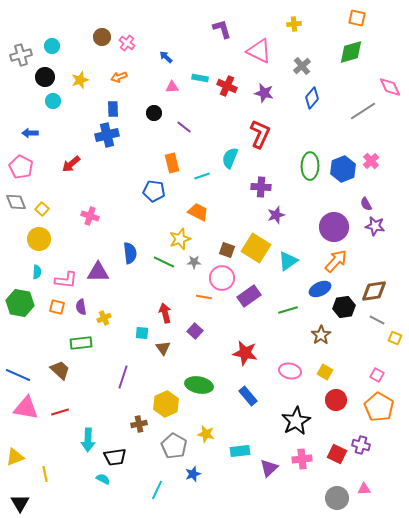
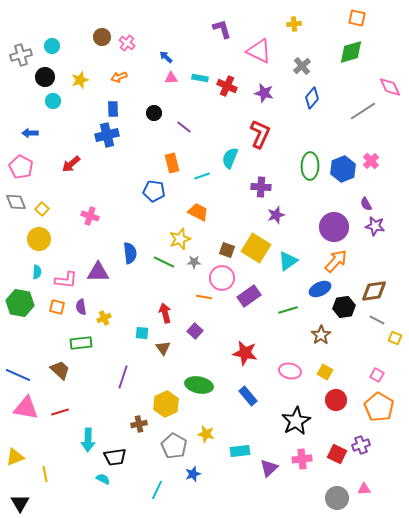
pink triangle at (172, 87): moved 1 px left, 9 px up
purple cross at (361, 445): rotated 36 degrees counterclockwise
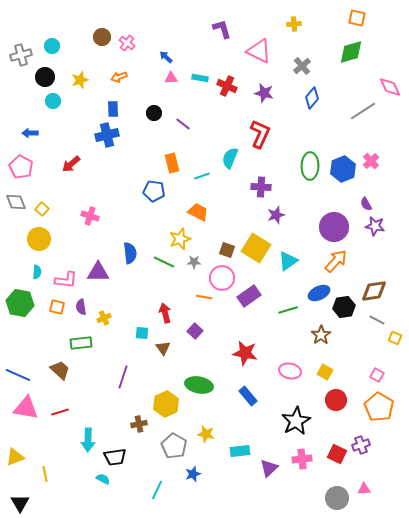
purple line at (184, 127): moved 1 px left, 3 px up
blue ellipse at (320, 289): moved 1 px left, 4 px down
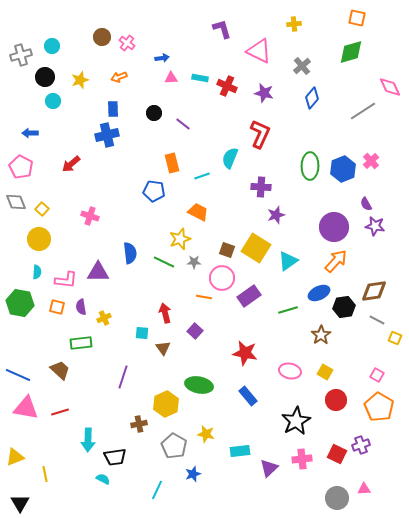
blue arrow at (166, 57): moved 4 px left, 1 px down; rotated 128 degrees clockwise
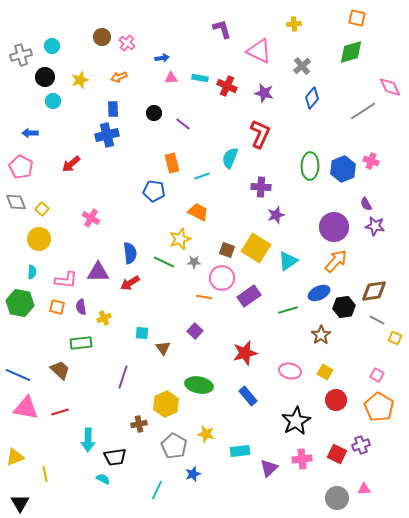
pink cross at (371, 161): rotated 28 degrees counterclockwise
pink cross at (90, 216): moved 1 px right, 2 px down; rotated 12 degrees clockwise
cyan semicircle at (37, 272): moved 5 px left
red arrow at (165, 313): moved 35 px left, 30 px up; rotated 108 degrees counterclockwise
red star at (245, 353): rotated 25 degrees counterclockwise
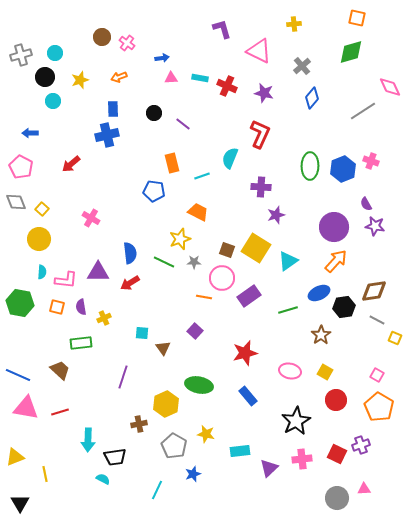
cyan circle at (52, 46): moved 3 px right, 7 px down
cyan semicircle at (32, 272): moved 10 px right
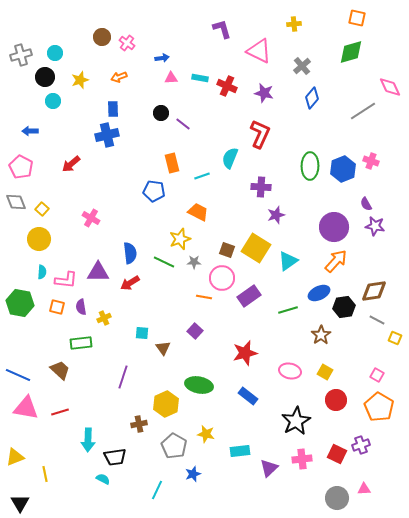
black circle at (154, 113): moved 7 px right
blue arrow at (30, 133): moved 2 px up
blue rectangle at (248, 396): rotated 12 degrees counterclockwise
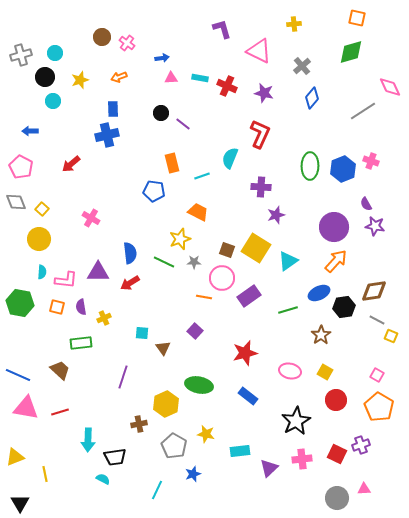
yellow square at (395, 338): moved 4 px left, 2 px up
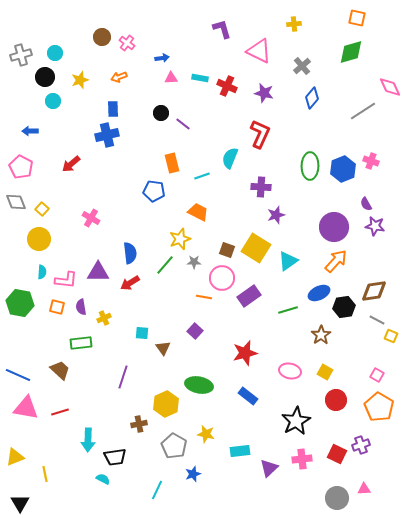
green line at (164, 262): moved 1 px right, 3 px down; rotated 75 degrees counterclockwise
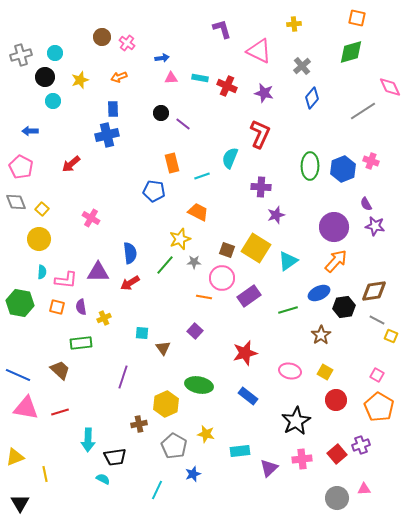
red square at (337, 454): rotated 24 degrees clockwise
